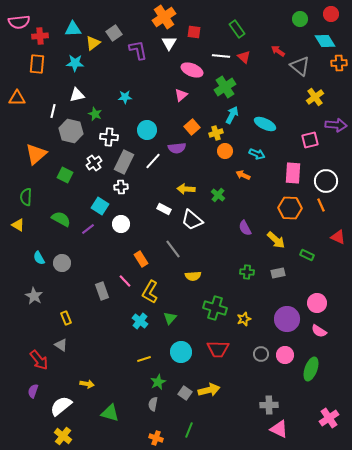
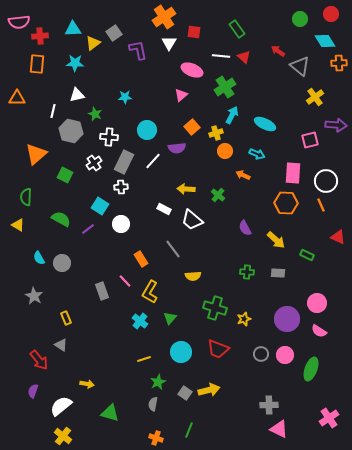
orange hexagon at (290, 208): moved 4 px left, 5 px up
gray rectangle at (278, 273): rotated 16 degrees clockwise
red trapezoid at (218, 349): rotated 20 degrees clockwise
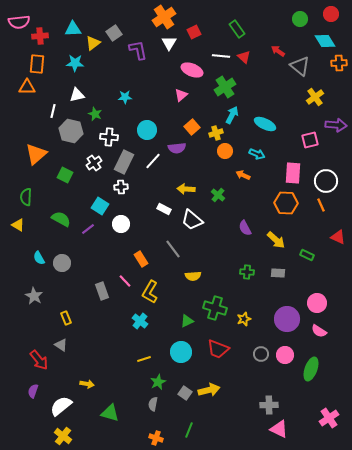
red square at (194, 32): rotated 32 degrees counterclockwise
orange triangle at (17, 98): moved 10 px right, 11 px up
green triangle at (170, 318): moved 17 px right, 3 px down; rotated 24 degrees clockwise
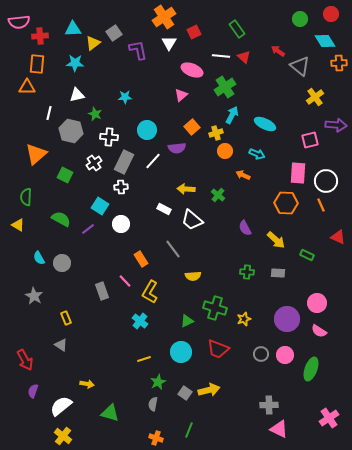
white line at (53, 111): moved 4 px left, 2 px down
pink rectangle at (293, 173): moved 5 px right
red arrow at (39, 360): moved 14 px left; rotated 10 degrees clockwise
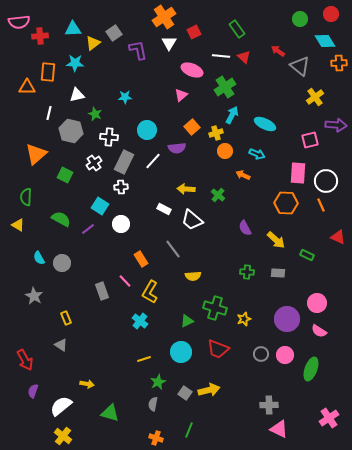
orange rectangle at (37, 64): moved 11 px right, 8 px down
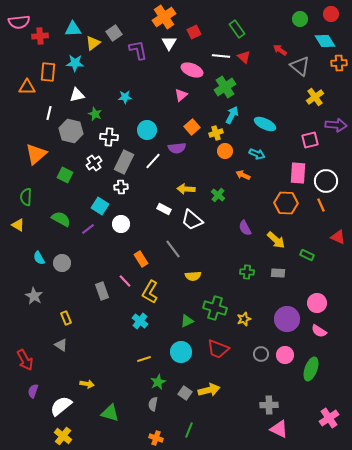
red arrow at (278, 51): moved 2 px right, 1 px up
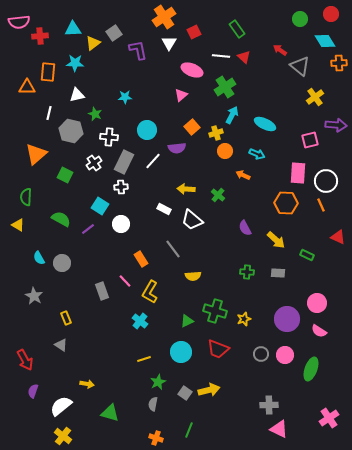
green cross at (215, 308): moved 3 px down
